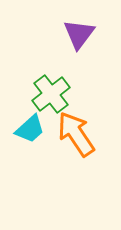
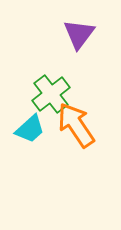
orange arrow: moved 9 px up
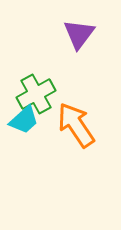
green cross: moved 15 px left; rotated 9 degrees clockwise
cyan trapezoid: moved 6 px left, 9 px up
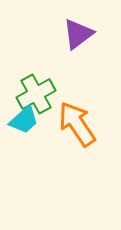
purple triangle: moved 1 px left; rotated 16 degrees clockwise
orange arrow: moved 1 px right, 1 px up
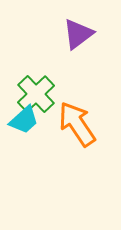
green cross: rotated 15 degrees counterclockwise
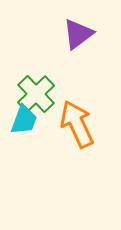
cyan trapezoid: rotated 28 degrees counterclockwise
orange arrow: rotated 9 degrees clockwise
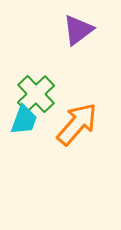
purple triangle: moved 4 px up
orange arrow: rotated 66 degrees clockwise
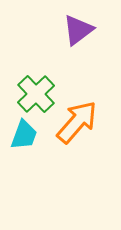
cyan trapezoid: moved 15 px down
orange arrow: moved 2 px up
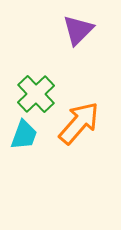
purple triangle: rotated 8 degrees counterclockwise
orange arrow: moved 2 px right, 1 px down
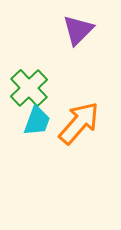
green cross: moved 7 px left, 6 px up
cyan trapezoid: moved 13 px right, 14 px up
